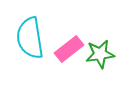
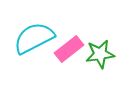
cyan semicircle: moved 4 px right; rotated 72 degrees clockwise
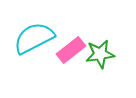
pink rectangle: moved 2 px right, 1 px down
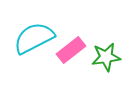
green star: moved 6 px right, 3 px down
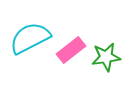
cyan semicircle: moved 4 px left
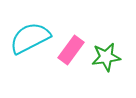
pink rectangle: rotated 16 degrees counterclockwise
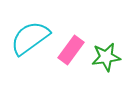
cyan semicircle: rotated 9 degrees counterclockwise
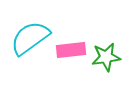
pink rectangle: rotated 48 degrees clockwise
